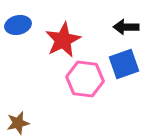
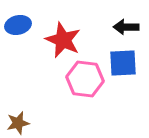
red star: rotated 21 degrees counterclockwise
blue square: moved 1 px left, 1 px up; rotated 16 degrees clockwise
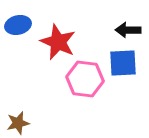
black arrow: moved 2 px right, 3 px down
red star: moved 5 px left, 2 px down
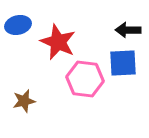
brown star: moved 6 px right, 22 px up
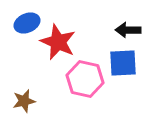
blue ellipse: moved 9 px right, 2 px up; rotated 10 degrees counterclockwise
pink hexagon: rotated 6 degrees clockwise
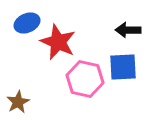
blue square: moved 4 px down
brown star: moved 6 px left, 1 px down; rotated 15 degrees counterclockwise
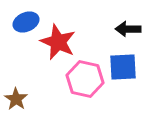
blue ellipse: moved 1 px left, 1 px up
black arrow: moved 1 px up
brown star: moved 2 px left, 3 px up; rotated 10 degrees counterclockwise
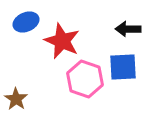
red star: moved 4 px right, 1 px up
pink hexagon: rotated 6 degrees clockwise
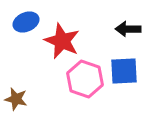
blue square: moved 1 px right, 4 px down
brown star: rotated 20 degrees counterclockwise
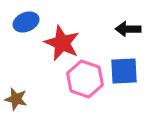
red star: moved 2 px down
